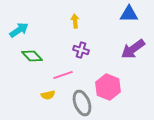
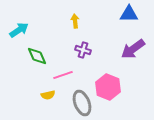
purple cross: moved 2 px right
green diamond: moved 5 px right; rotated 20 degrees clockwise
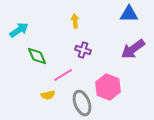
pink line: rotated 12 degrees counterclockwise
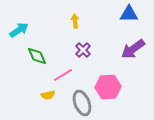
purple cross: rotated 28 degrees clockwise
pink hexagon: rotated 25 degrees counterclockwise
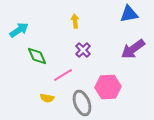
blue triangle: rotated 12 degrees counterclockwise
yellow semicircle: moved 1 px left, 3 px down; rotated 24 degrees clockwise
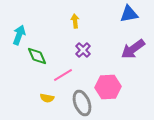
cyan arrow: moved 5 px down; rotated 36 degrees counterclockwise
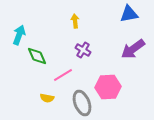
purple cross: rotated 14 degrees counterclockwise
